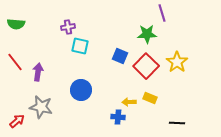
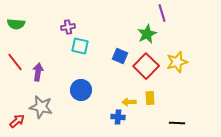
green star: rotated 24 degrees counterclockwise
yellow star: rotated 20 degrees clockwise
yellow rectangle: rotated 64 degrees clockwise
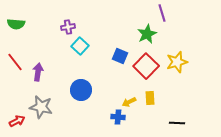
cyan square: rotated 30 degrees clockwise
yellow arrow: rotated 24 degrees counterclockwise
red arrow: rotated 14 degrees clockwise
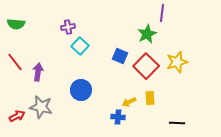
purple line: rotated 24 degrees clockwise
red arrow: moved 5 px up
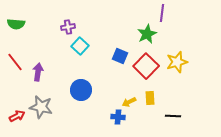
black line: moved 4 px left, 7 px up
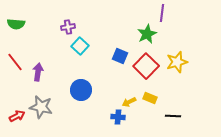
yellow rectangle: rotated 64 degrees counterclockwise
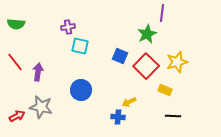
cyan square: rotated 30 degrees counterclockwise
yellow rectangle: moved 15 px right, 8 px up
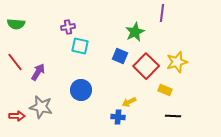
green star: moved 12 px left, 2 px up
purple arrow: rotated 24 degrees clockwise
red arrow: rotated 28 degrees clockwise
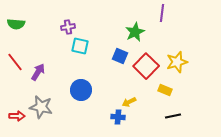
black line: rotated 14 degrees counterclockwise
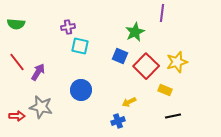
red line: moved 2 px right
blue cross: moved 4 px down; rotated 24 degrees counterclockwise
